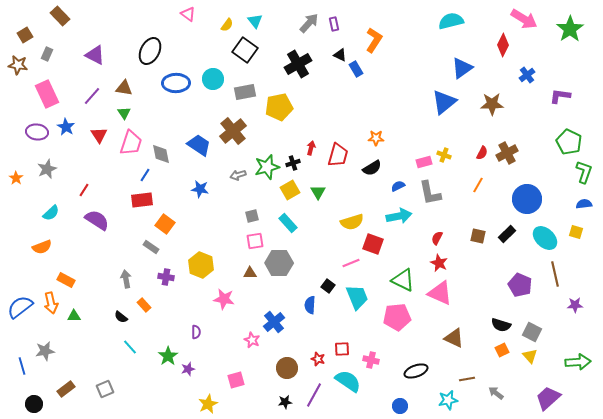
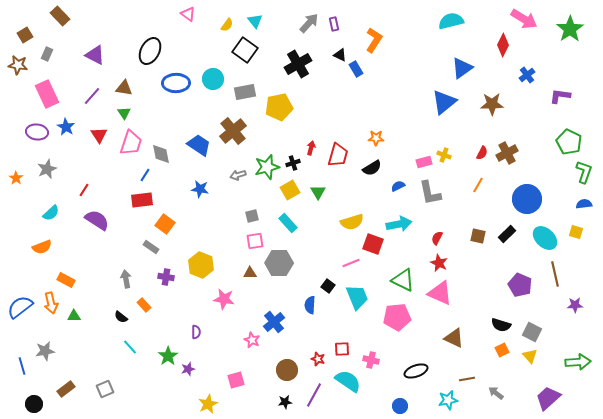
cyan arrow at (399, 216): moved 8 px down
brown circle at (287, 368): moved 2 px down
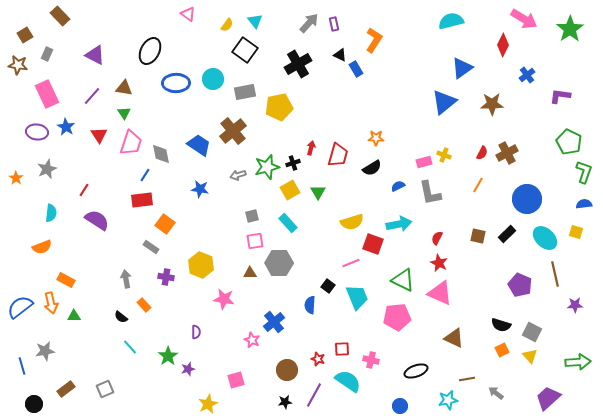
cyan semicircle at (51, 213): rotated 42 degrees counterclockwise
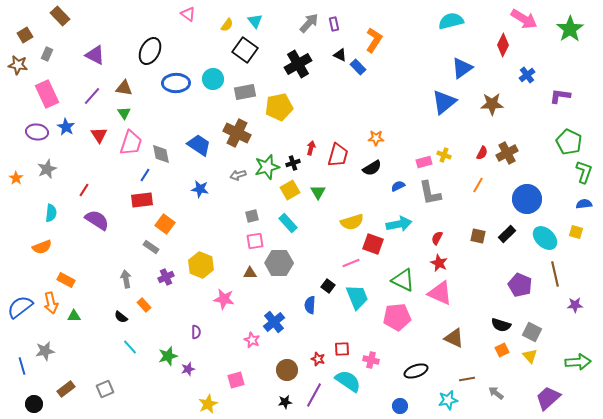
blue rectangle at (356, 69): moved 2 px right, 2 px up; rotated 14 degrees counterclockwise
brown cross at (233, 131): moved 4 px right, 2 px down; rotated 24 degrees counterclockwise
purple cross at (166, 277): rotated 35 degrees counterclockwise
green star at (168, 356): rotated 18 degrees clockwise
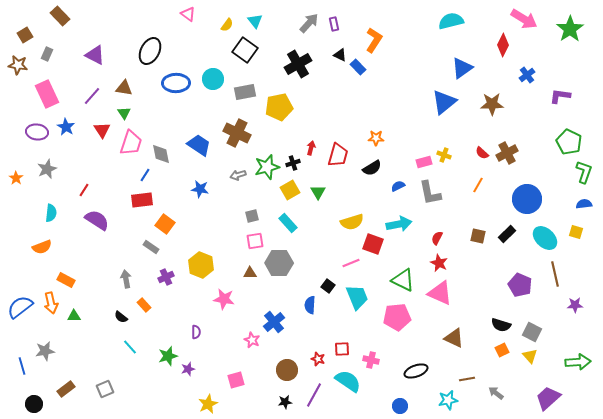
red triangle at (99, 135): moved 3 px right, 5 px up
red semicircle at (482, 153): rotated 104 degrees clockwise
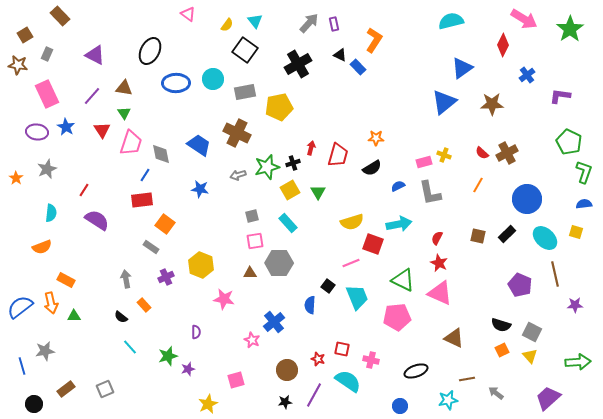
red square at (342, 349): rotated 14 degrees clockwise
